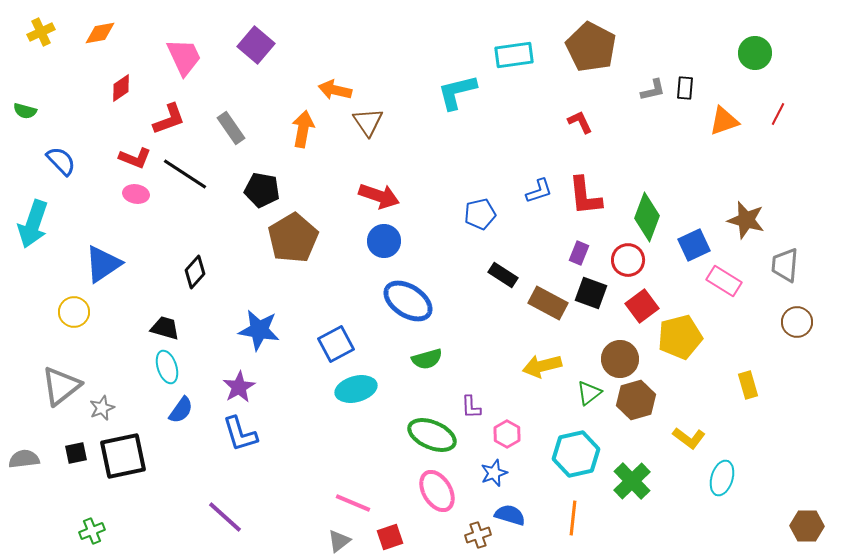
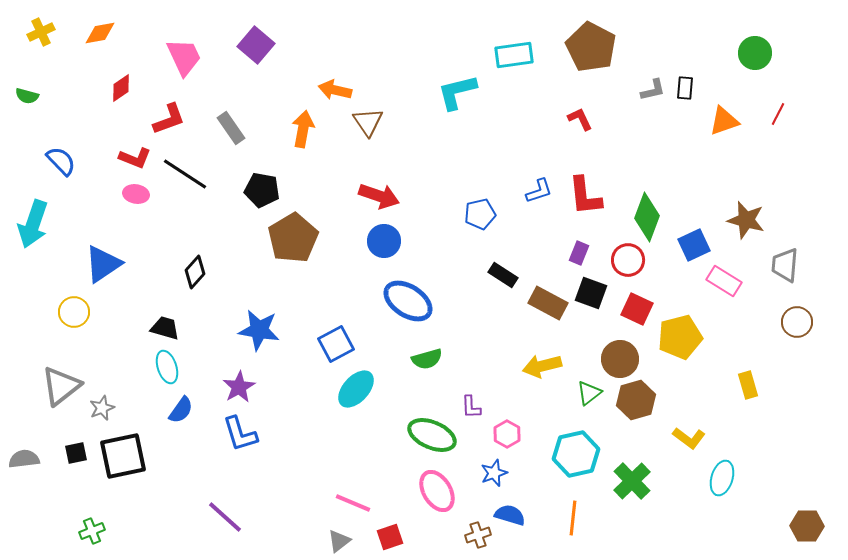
green semicircle at (25, 111): moved 2 px right, 15 px up
red L-shape at (580, 122): moved 3 px up
red square at (642, 306): moved 5 px left, 3 px down; rotated 28 degrees counterclockwise
cyan ellipse at (356, 389): rotated 33 degrees counterclockwise
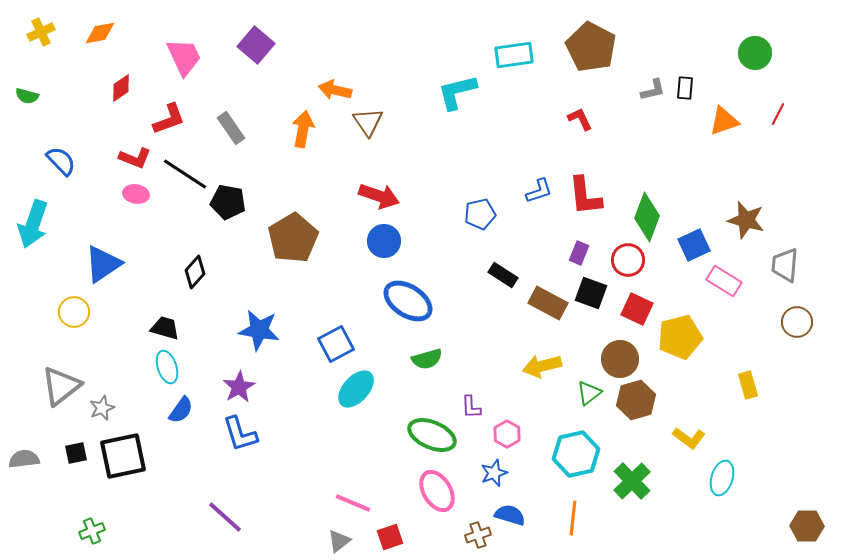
black pentagon at (262, 190): moved 34 px left, 12 px down
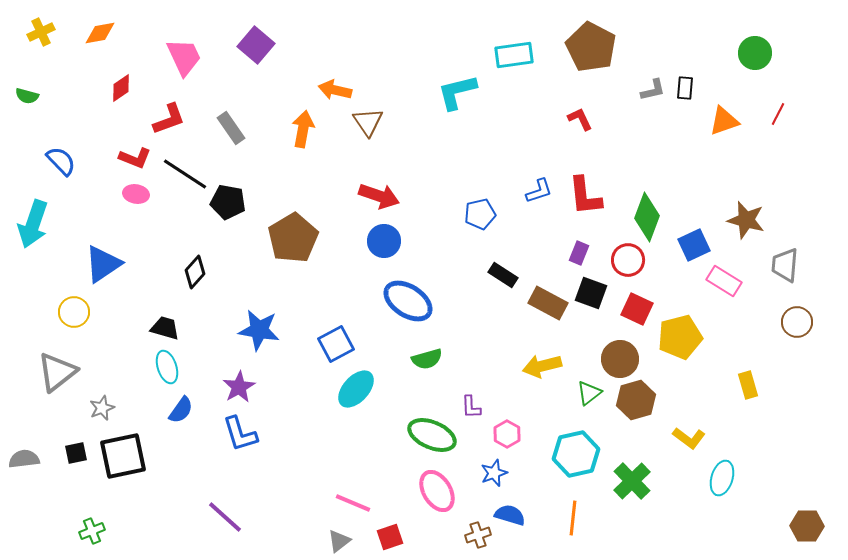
gray triangle at (61, 386): moved 4 px left, 14 px up
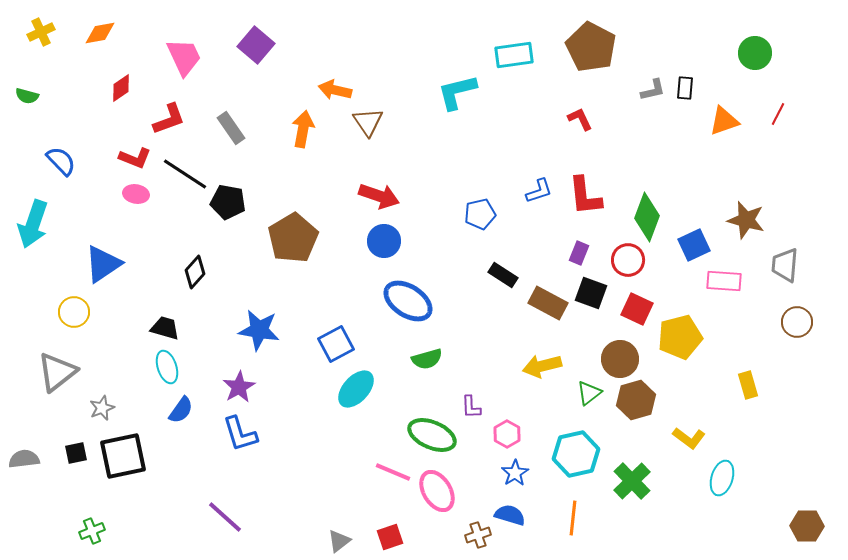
pink rectangle at (724, 281): rotated 28 degrees counterclockwise
blue star at (494, 473): moved 21 px right; rotated 12 degrees counterclockwise
pink line at (353, 503): moved 40 px right, 31 px up
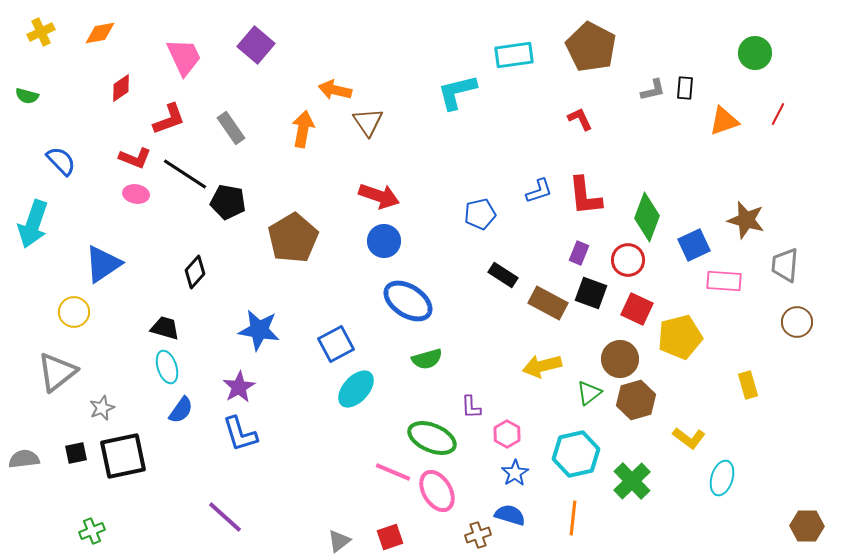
green ellipse at (432, 435): moved 3 px down
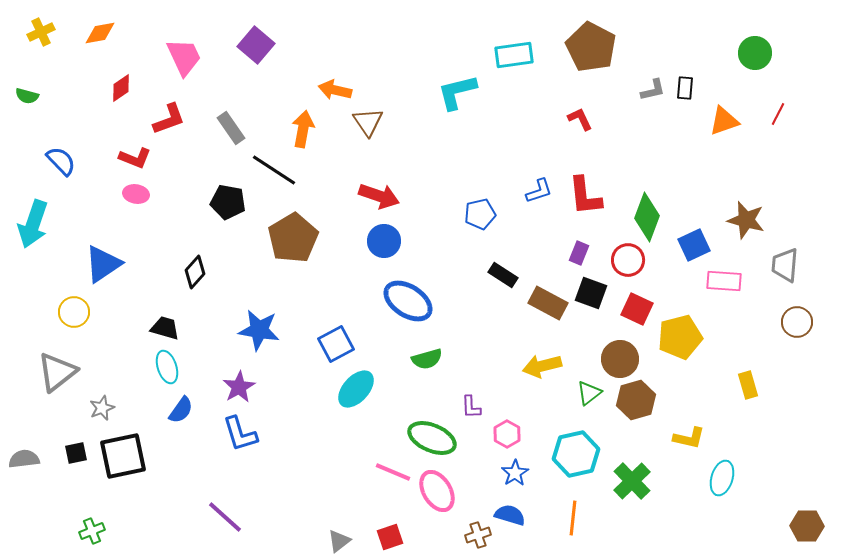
black line at (185, 174): moved 89 px right, 4 px up
yellow L-shape at (689, 438): rotated 24 degrees counterclockwise
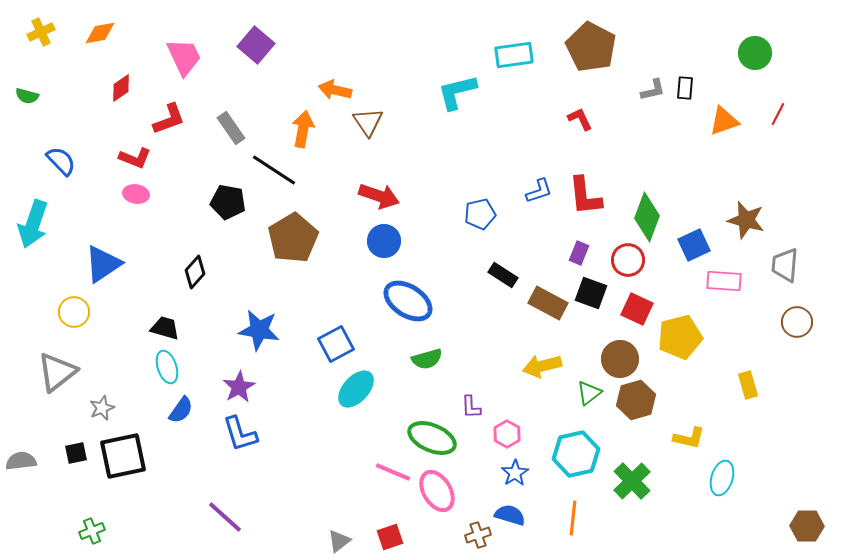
gray semicircle at (24, 459): moved 3 px left, 2 px down
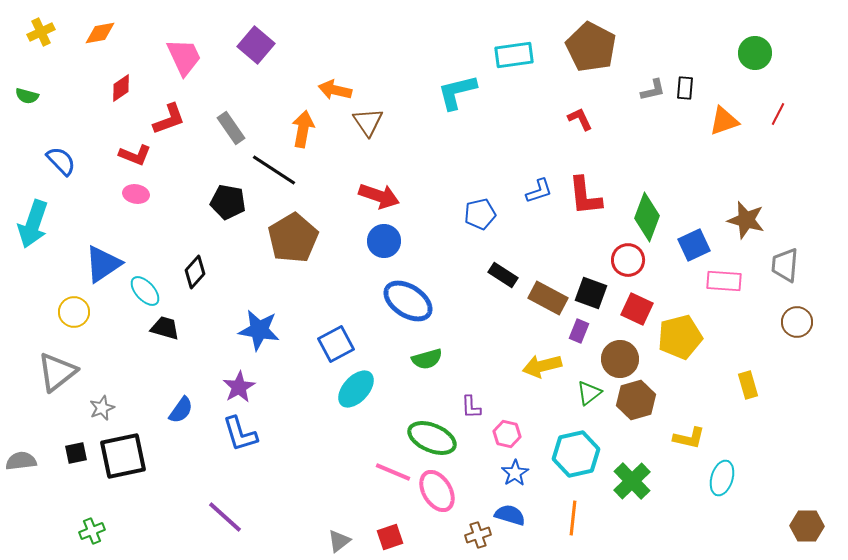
red L-shape at (135, 158): moved 3 px up
purple rectangle at (579, 253): moved 78 px down
brown rectangle at (548, 303): moved 5 px up
cyan ellipse at (167, 367): moved 22 px left, 76 px up; rotated 24 degrees counterclockwise
pink hexagon at (507, 434): rotated 16 degrees counterclockwise
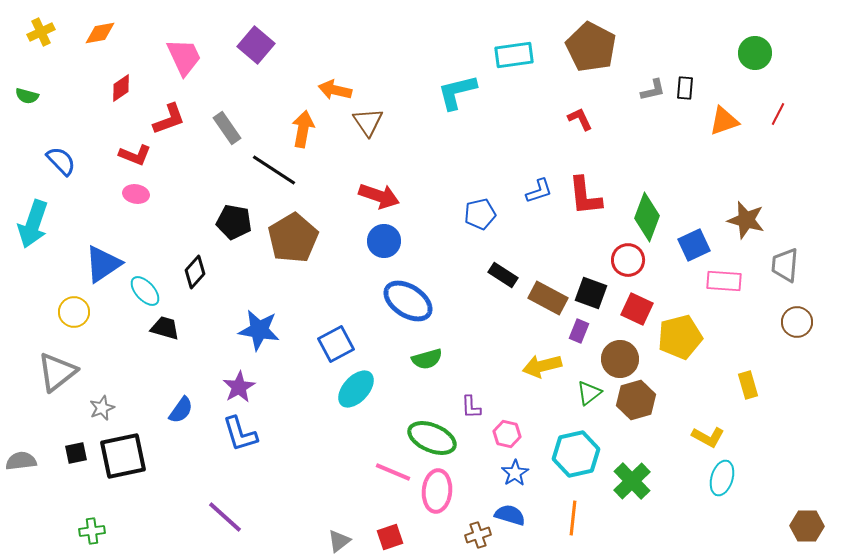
gray rectangle at (231, 128): moved 4 px left
black pentagon at (228, 202): moved 6 px right, 20 px down
yellow L-shape at (689, 438): moved 19 px right, 1 px up; rotated 16 degrees clockwise
pink ellipse at (437, 491): rotated 36 degrees clockwise
green cross at (92, 531): rotated 15 degrees clockwise
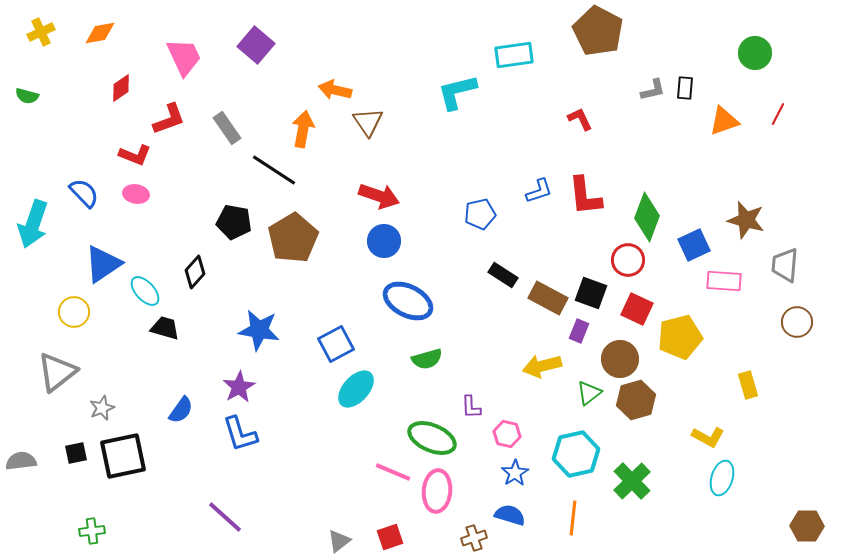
brown pentagon at (591, 47): moved 7 px right, 16 px up
blue semicircle at (61, 161): moved 23 px right, 32 px down
blue ellipse at (408, 301): rotated 6 degrees counterclockwise
brown cross at (478, 535): moved 4 px left, 3 px down
